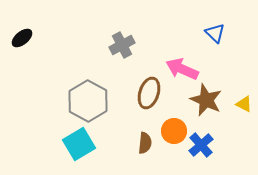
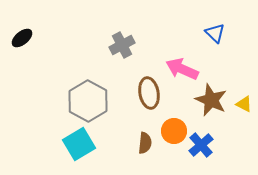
brown ellipse: rotated 28 degrees counterclockwise
brown star: moved 5 px right
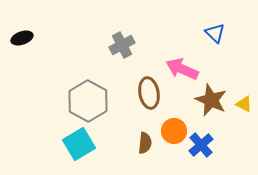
black ellipse: rotated 20 degrees clockwise
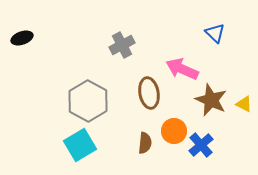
cyan square: moved 1 px right, 1 px down
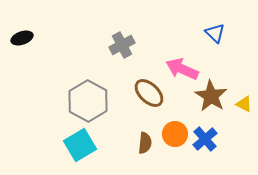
brown ellipse: rotated 36 degrees counterclockwise
brown star: moved 4 px up; rotated 8 degrees clockwise
orange circle: moved 1 px right, 3 px down
blue cross: moved 4 px right, 6 px up
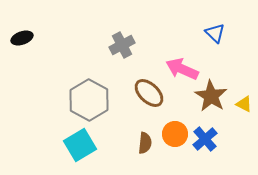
gray hexagon: moved 1 px right, 1 px up
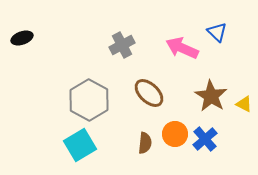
blue triangle: moved 2 px right, 1 px up
pink arrow: moved 21 px up
